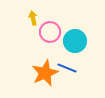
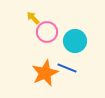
yellow arrow: rotated 32 degrees counterclockwise
pink circle: moved 3 px left
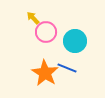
pink circle: moved 1 px left
orange star: rotated 16 degrees counterclockwise
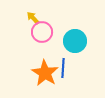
pink circle: moved 4 px left
blue line: moved 4 px left; rotated 72 degrees clockwise
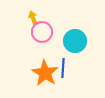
yellow arrow: rotated 24 degrees clockwise
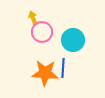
cyan circle: moved 2 px left, 1 px up
orange star: rotated 28 degrees counterclockwise
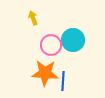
pink circle: moved 9 px right, 13 px down
blue line: moved 13 px down
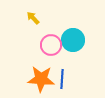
yellow arrow: rotated 24 degrees counterclockwise
orange star: moved 4 px left, 6 px down
blue line: moved 1 px left, 2 px up
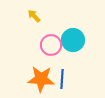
yellow arrow: moved 1 px right, 2 px up
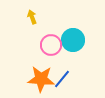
yellow arrow: moved 2 px left, 1 px down; rotated 24 degrees clockwise
blue line: rotated 36 degrees clockwise
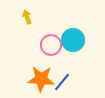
yellow arrow: moved 5 px left
blue line: moved 3 px down
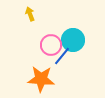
yellow arrow: moved 3 px right, 3 px up
blue line: moved 26 px up
